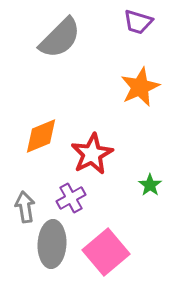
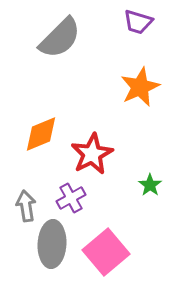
orange diamond: moved 2 px up
gray arrow: moved 1 px right, 1 px up
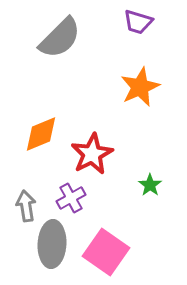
pink square: rotated 15 degrees counterclockwise
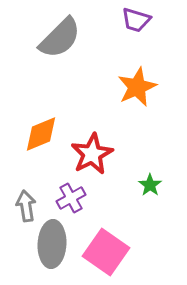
purple trapezoid: moved 2 px left, 2 px up
orange star: moved 3 px left
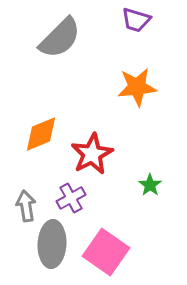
orange star: rotated 18 degrees clockwise
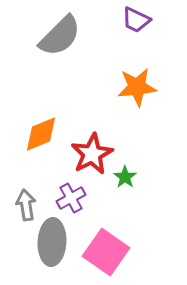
purple trapezoid: rotated 8 degrees clockwise
gray semicircle: moved 2 px up
green star: moved 25 px left, 8 px up
gray arrow: moved 1 px up
gray ellipse: moved 2 px up
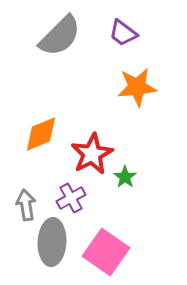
purple trapezoid: moved 13 px left, 13 px down; rotated 12 degrees clockwise
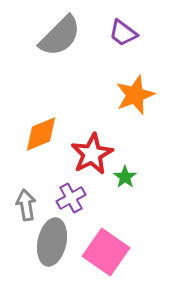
orange star: moved 2 px left, 8 px down; rotated 15 degrees counterclockwise
gray ellipse: rotated 9 degrees clockwise
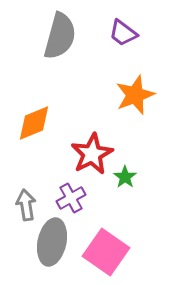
gray semicircle: rotated 30 degrees counterclockwise
orange diamond: moved 7 px left, 11 px up
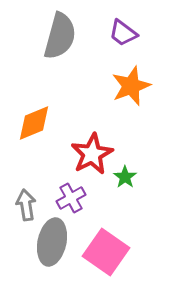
orange star: moved 4 px left, 9 px up
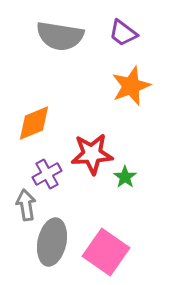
gray semicircle: rotated 84 degrees clockwise
red star: rotated 24 degrees clockwise
purple cross: moved 24 px left, 24 px up
